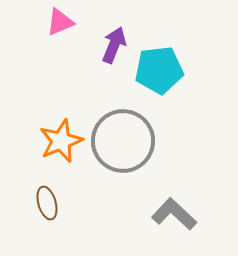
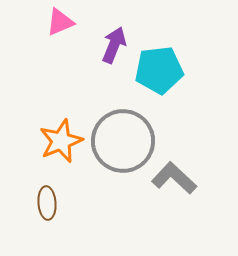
brown ellipse: rotated 12 degrees clockwise
gray L-shape: moved 36 px up
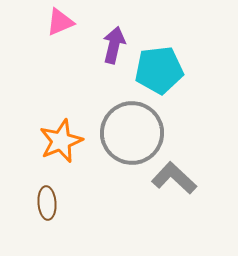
purple arrow: rotated 9 degrees counterclockwise
gray circle: moved 9 px right, 8 px up
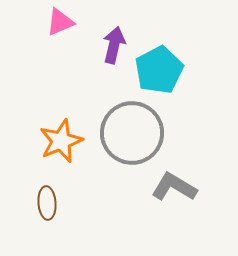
cyan pentagon: rotated 21 degrees counterclockwise
gray L-shape: moved 9 px down; rotated 12 degrees counterclockwise
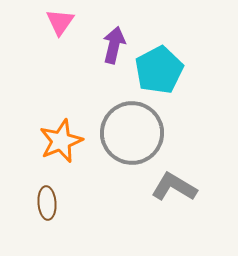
pink triangle: rotated 32 degrees counterclockwise
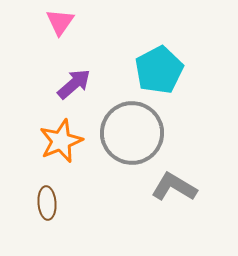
purple arrow: moved 40 px left, 39 px down; rotated 36 degrees clockwise
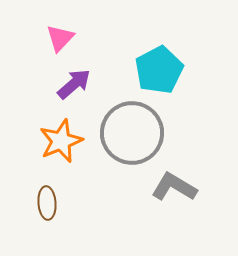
pink triangle: moved 16 px down; rotated 8 degrees clockwise
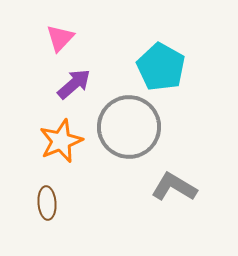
cyan pentagon: moved 2 px right, 3 px up; rotated 15 degrees counterclockwise
gray circle: moved 3 px left, 6 px up
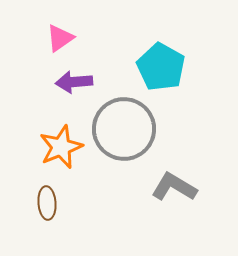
pink triangle: rotated 12 degrees clockwise
purple arrow: moved 2 px up; rotated 144 degrees counterclockwise
gray circle: moved 5 px left, 2 px down
orange star: moved 6 px down
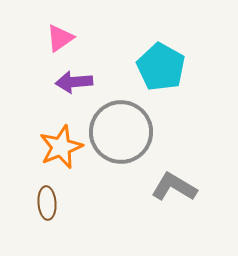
gray circle: moved 3 px left, 3 px down
